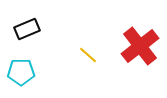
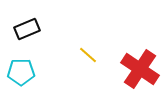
red cross: moved 23 px down; rotated 18 degrees counterclockwise
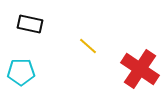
black rectangle: moved 3 px right, 5 px up; rotated 35 degrees clockwise
yellow line: moved 9 px up
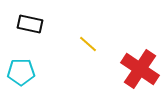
yellow line: moved 2 px up
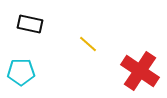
red cross: moved 2 px down
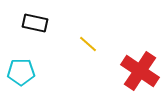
black rectangle: moved 5 px right, 1 px up
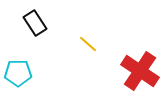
black rectangle: rotated 45 degrees clockwise
cyan pentagon: moved 3 px left, 1 px down
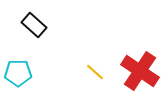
black rectangle: moved 1 px left, 2 px down; rotated 15 degrees counterclockwise
yellow line: moved 7 px right, 28 px down
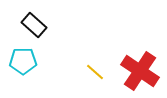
cyan pentagon: moved 5 px right, 12 px up
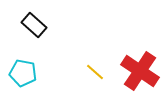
cyan pentagon: moved 12 px down; rotated 12 degrees clockwise
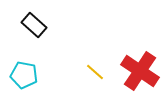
cyan pentagon: moved 1 px right, 2 px down
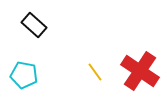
yellow line: rotated 12 degrees clockwise
